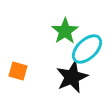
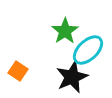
cyan ellipse: moved 1 px right, 1 px down
orange square: rotated 18 degrees clockwise
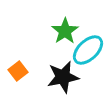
orange square: rotated 18 degrees clockwise
black star: moved 9 px left; rotated 12 degrees clockwise
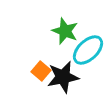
green star: rotated 16 degrees counterclockwise
orange square: moved 23 px right; rotated 12 degrees counterclockwise
